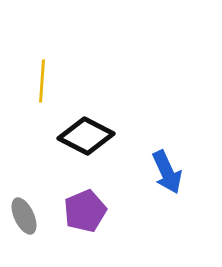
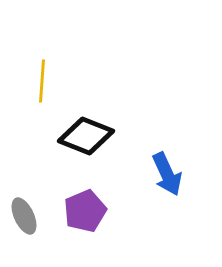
black diamond: rotated 6 degrees counterclockwise
blue arrow: moved 2 px down
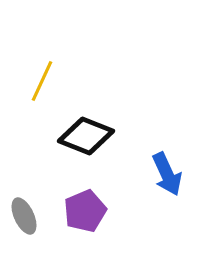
yellow line: rotated 21 degrees clockwise
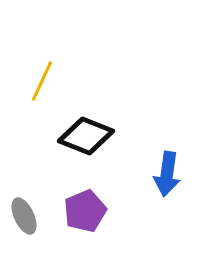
blue arrow: rotated 33 degrees clockwise
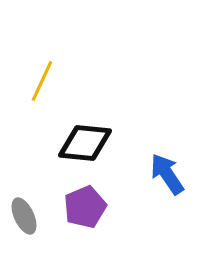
black diamond: moved 1 px left, 7 px down; rotated 16 degrees counterclockwise
blue arrow: rotated 138 degrees clockwise
purple pentagon: moved 4 px up
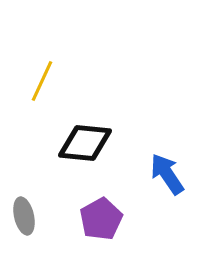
purple pentagon: moved 16 px right, 12 px down; rotated 6 degrees counterclockwise
gray ellipse: rotated 12 degrees clockwise
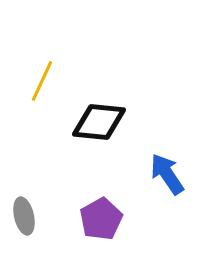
black diamond: moved 14 px right, 21 px up
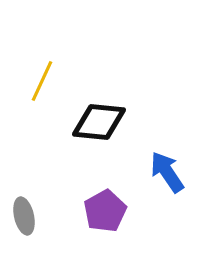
blue arrow: moved 2 px up
purple pentagon: moved 4 px right, 8 px up
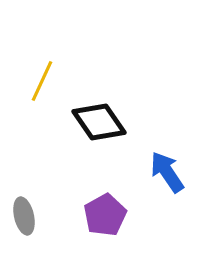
black diamond: rotated 50 degrees clockwise
purple pentagon: moved 4 px down
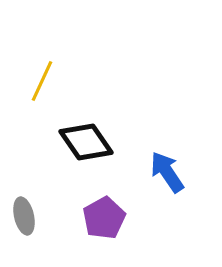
black diamond: moved 13 px left, 20 px down
purple pentagon: moved 1 px left, 3 px down
